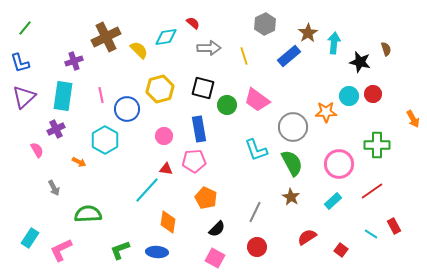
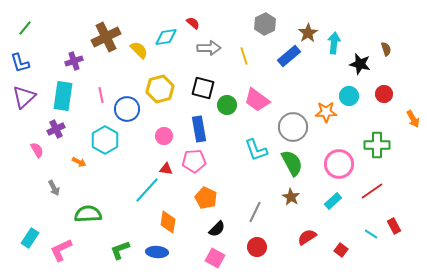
black star at (360, 62): moved 2 px down
red circle at (373, 94): moved 11 px right
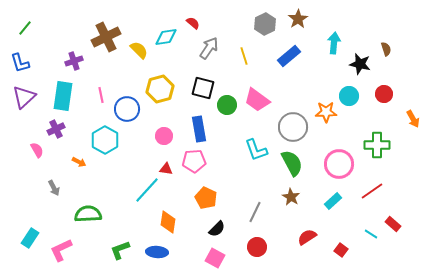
brown star at (308, 33): moved 10 px left, 14 px up
gray arrow at (209, 48): rotated 55 degrees counterclockwise
red rectangle at (394, 226): moved 1 px left, 2 px up; rotated 21 degrees counterclockwise
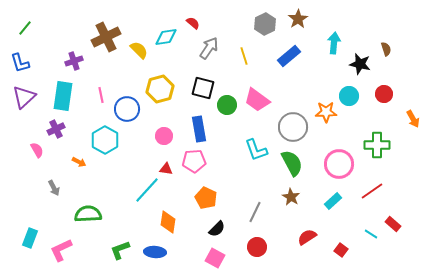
cyan rectangle at (30, 238): rotated 12 degrees counterclockwise
blue ellipse at (157, 252): moved 2 px left
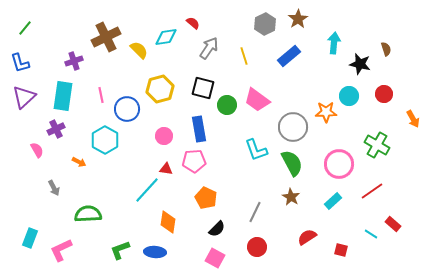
green cross at (377, 145): rotated 30 degrees clockwise
red square at (341, 250): rotated 24 degrees counterclockwise
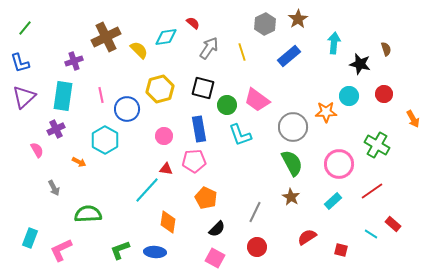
yellow line at (244, 56): moved 2 px left, 4 px up
cyan L-shape at (256, 150): moved 16 px left, 15 px up
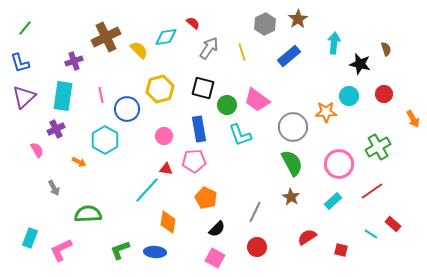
green cross at (377, 145): moved 1 px right, 2 px down; rotated 30 degrees clockwise
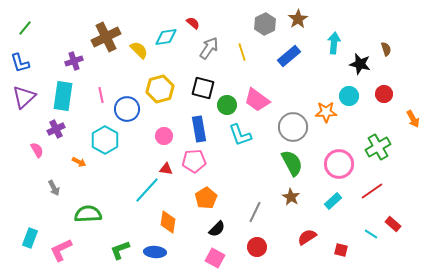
orange pentagon at (206, 198): rotated 15 degrees clockwise
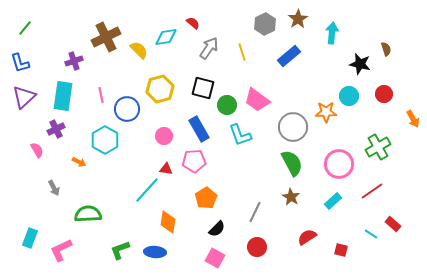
cyan arrow at (334, 43): moved 2 px left, 10 px up
blue rectangle at (199, 129): rotated 20 degrees counterclockwise
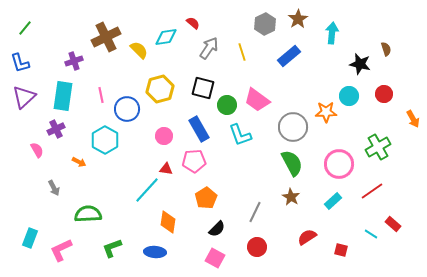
green L-shape at (120, 250): moved 8 px left, 2 px up
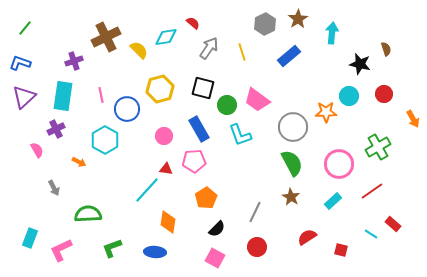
blue L-shape at (20, 63): rotated 125 degrees clockwise
